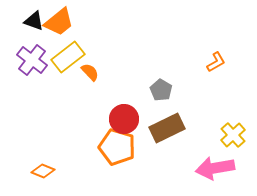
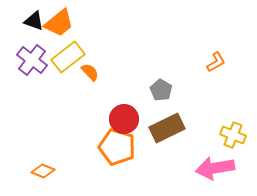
orange trapezoid: moved 1 px down
yellow cross: rotated 25 degrees counterclockwise
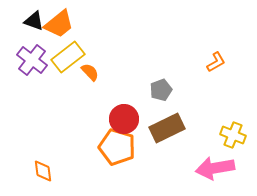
orange trapezoid: moved 1 px down
gray pentagon: rotated 20 degrees clockwise
orange diamond: rotated 60 degrees clockwise
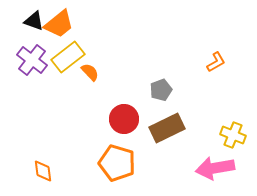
orange pentagon: moved 16 px down
